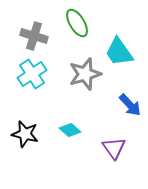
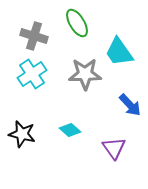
gray star: rotated 16 degrees clockwise
black star: moved 3 px left
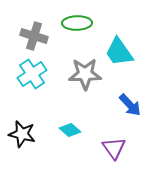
green ellipse: rotated 60 degrees counterclockwise
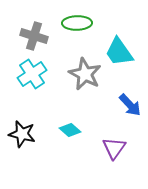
gray star: rotated 28 degrees clockwise
purple triangle: rotated 10 degrees clockwise
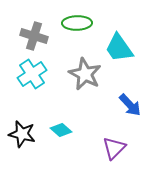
cyan trapezoid: moved 4 px up
cyan diamond: moved 9 px left
purple triangle: rotated 10 degrees clockwise
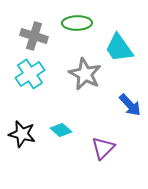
cyan cross: moved 2 px left
purple triangle: moved 11 px left
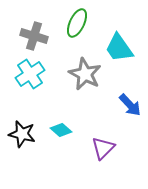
green ellipse: rotated 64 degrees counterclockwise
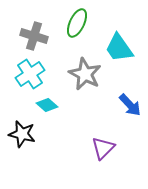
cyan diamond: moved 14 px left, 25 px up
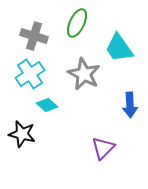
gray star: moved 1 px left
blue arrow: rotated 40 degrees clockwise
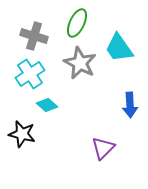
gray star: moved 4 px left, 11 px up
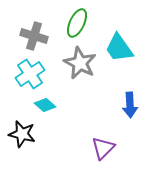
cyan diamond: moved 2 px left
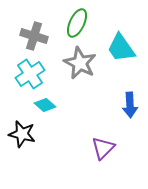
cyan trapezoid: moved 2 px right
